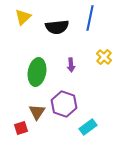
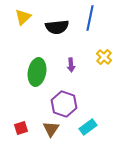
brown triangle: moved 14 px right, 17 px down
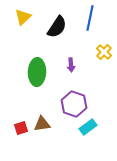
black semicircle: rotated 50 degrees counterclockwise
yellow cross: moved 5 px up
green ellipse: rotated 8 degrees counterclockwise
purple hexagon: moved 10 px right
brown triangle: moved 9 px left, 5 px up; rotated 48 degrees clockwise
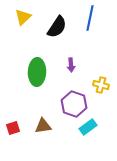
yellow cross: moved 3 px left, 33 px down; rotated 28 degrees counterclockwise
brown triangle: moved 1 px right, 2 px down
red square: moved 8 px left
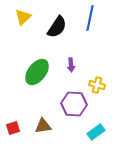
green ellipse: rotated 36 degrees clockwise
yellow cross: moved 4 px left
purple hexagon: rotated 15 degrees counterclockwise
cyan rectangle: moved 8 px right, 5 px down
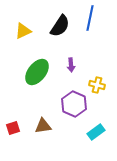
yellow triangle: moved 14 px down; rotated 18 degrees clockwise
black semicircle: moved 3 px right, 1 px up
purple hexagon: rotated 20 degrees clockwise
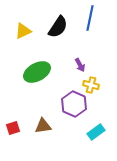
black semicircle: moved 2 px left, 1 px down
purple arrow: moved 9 px right; rotated 24 degrees counterclockwise
green ellipse: rotated 24 degrees clockwise
yellow cross: moved 6 px left
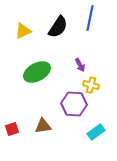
purple hexagon: rotated 20 degrees counterclockwise
red square: moved 1 px left, 1 px down
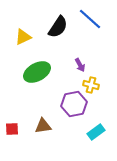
blue line: moved 1 px down; rotated 60 degrees counterclockwise
yellow triangle: moved 6 px down
purple hexagon: rotated 15 degrees counterclockwise
red square: rotated 16 degrees clockwise
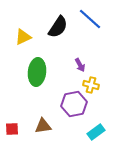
green ellipse: rotated 56 degrees counterclockwise
